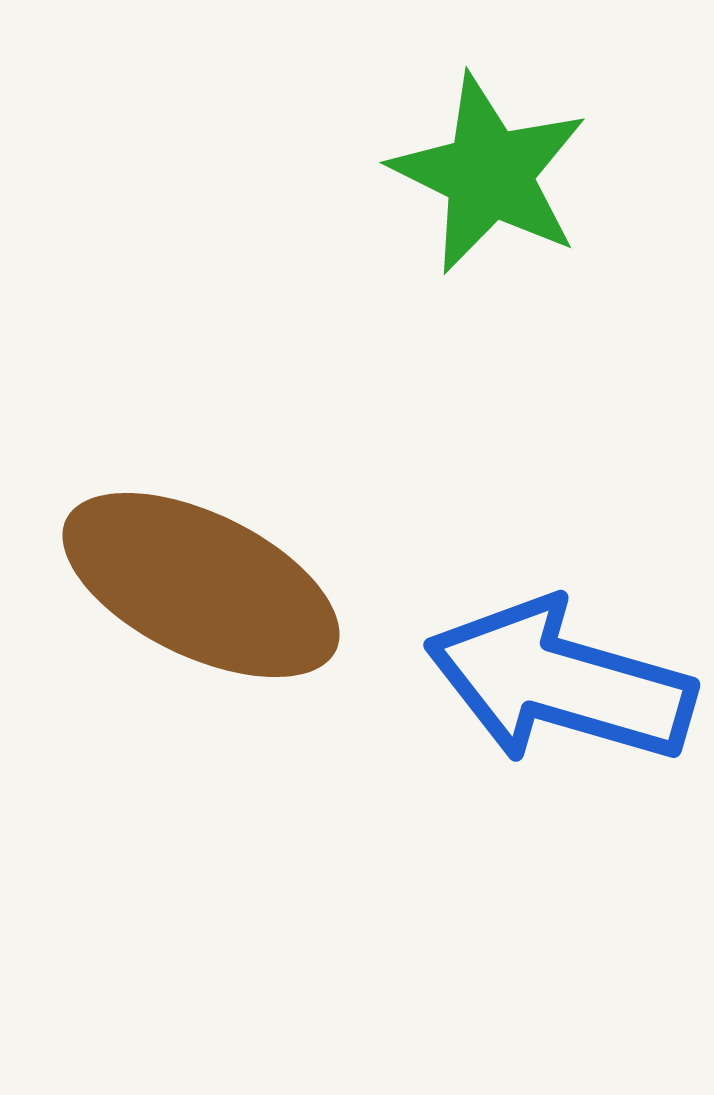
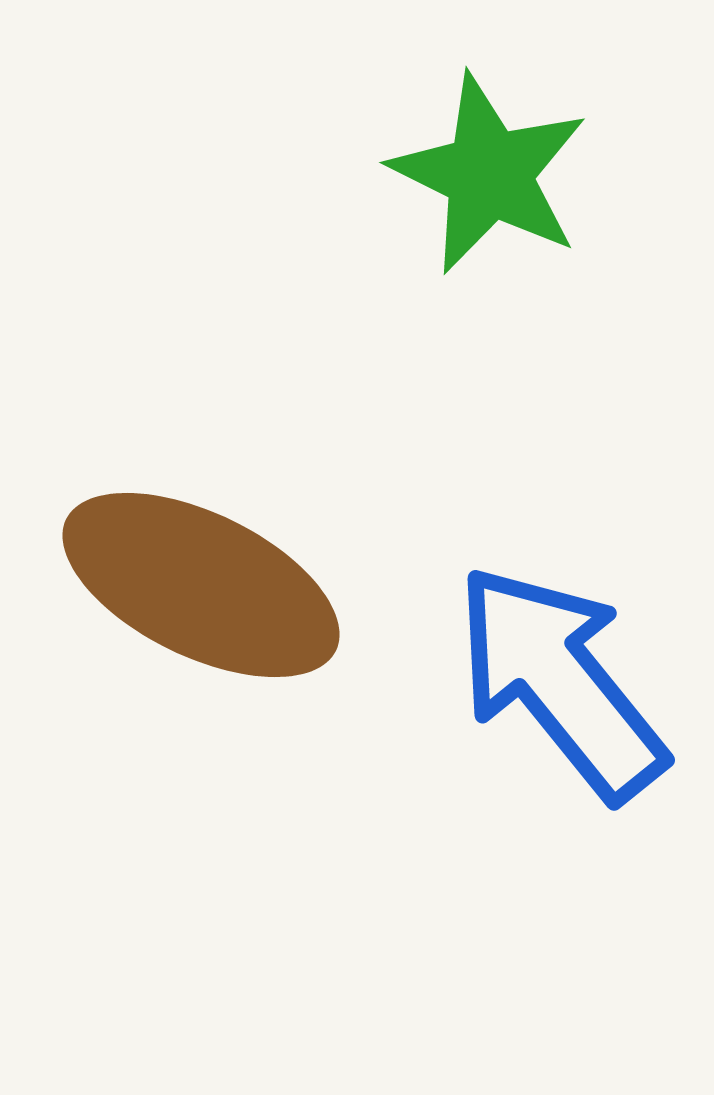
blue arrow: rotated 35 degrees clockwise
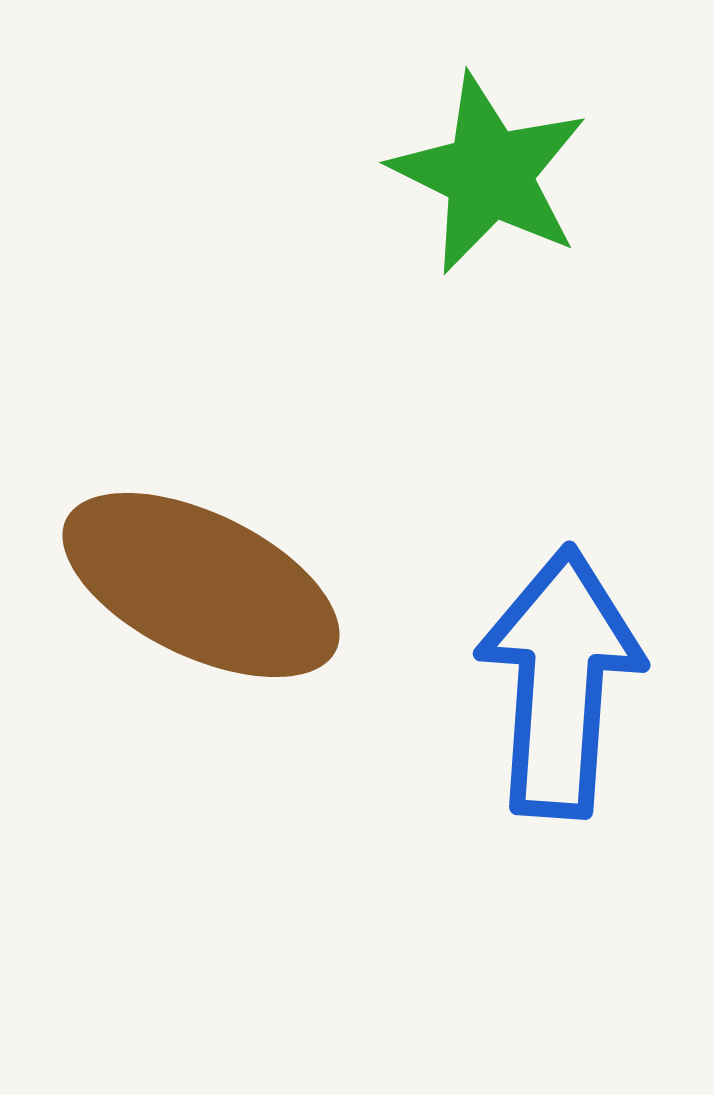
blue arrow: rotated 43 degrees clockwise
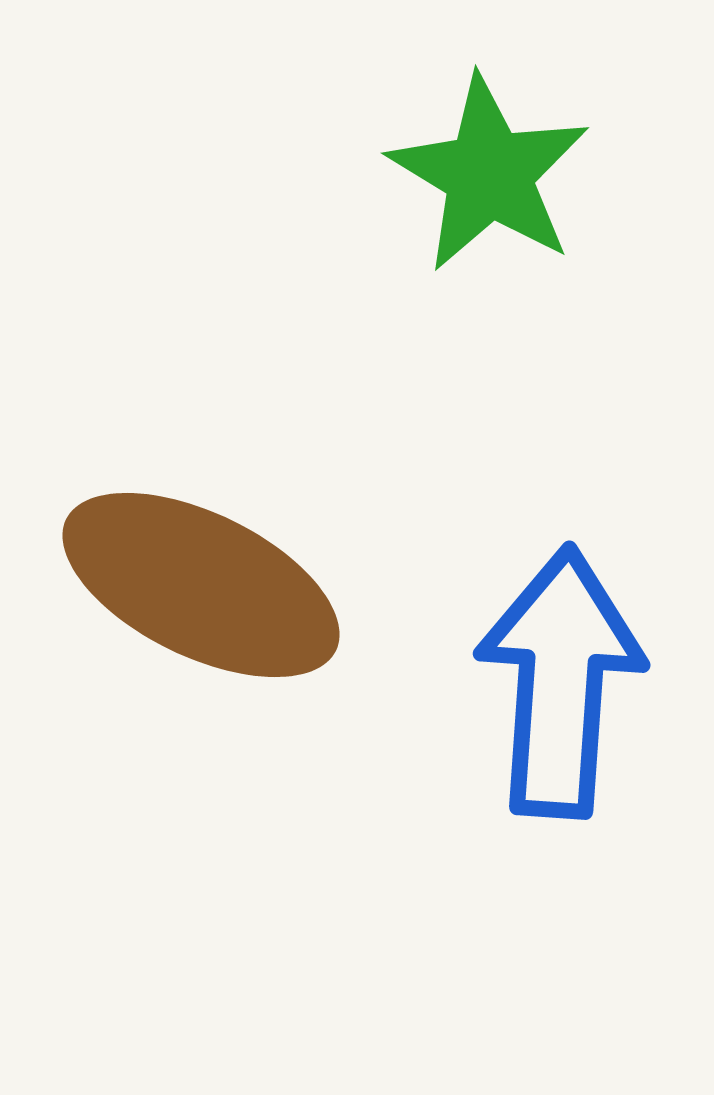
green star: rotated 5 degrees clockwise
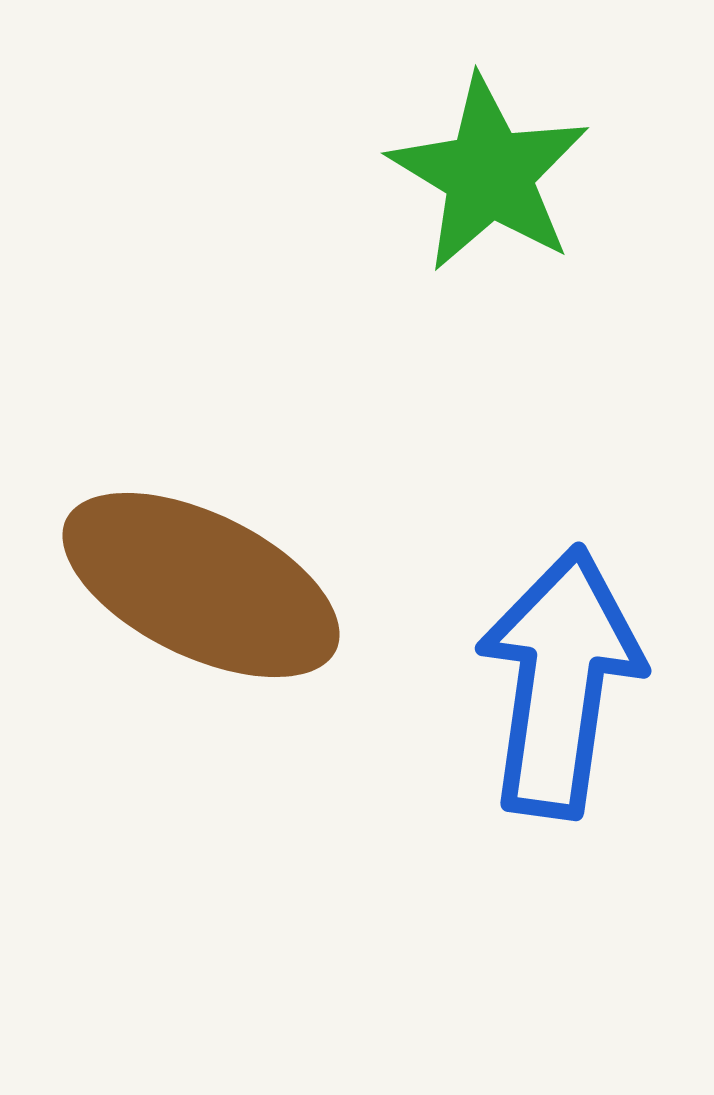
blue arrow: rotated 4 degrees clockwise
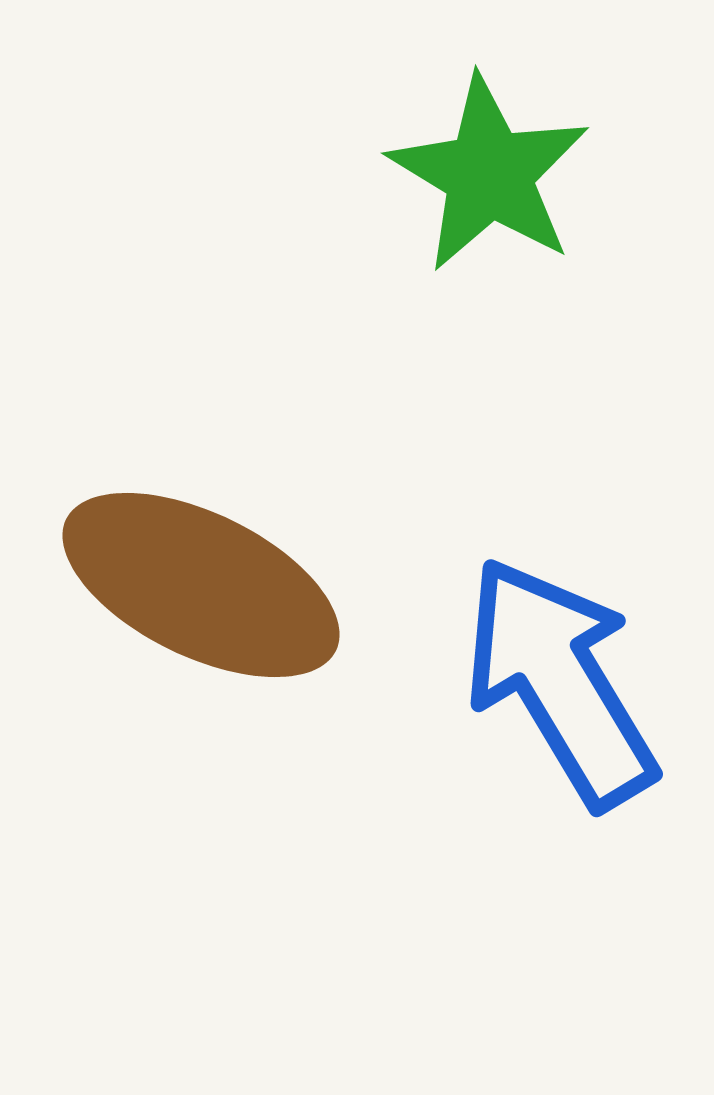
blue arrow: rotated 39 degrees counterclockwise
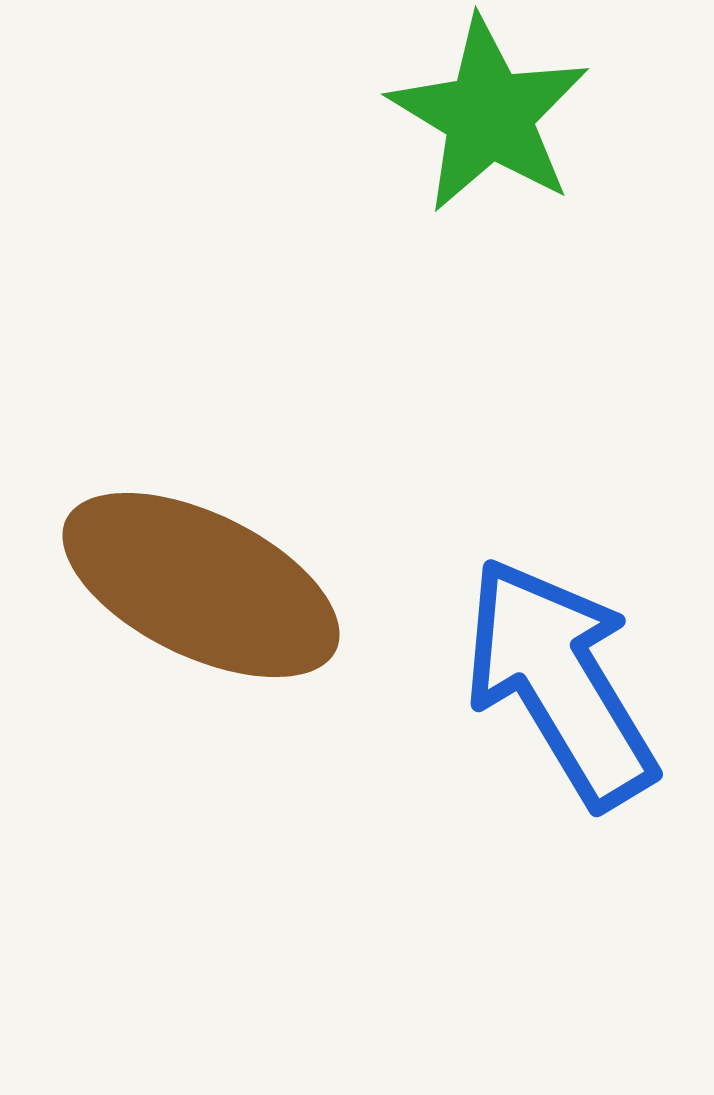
green star: moved 59 px up
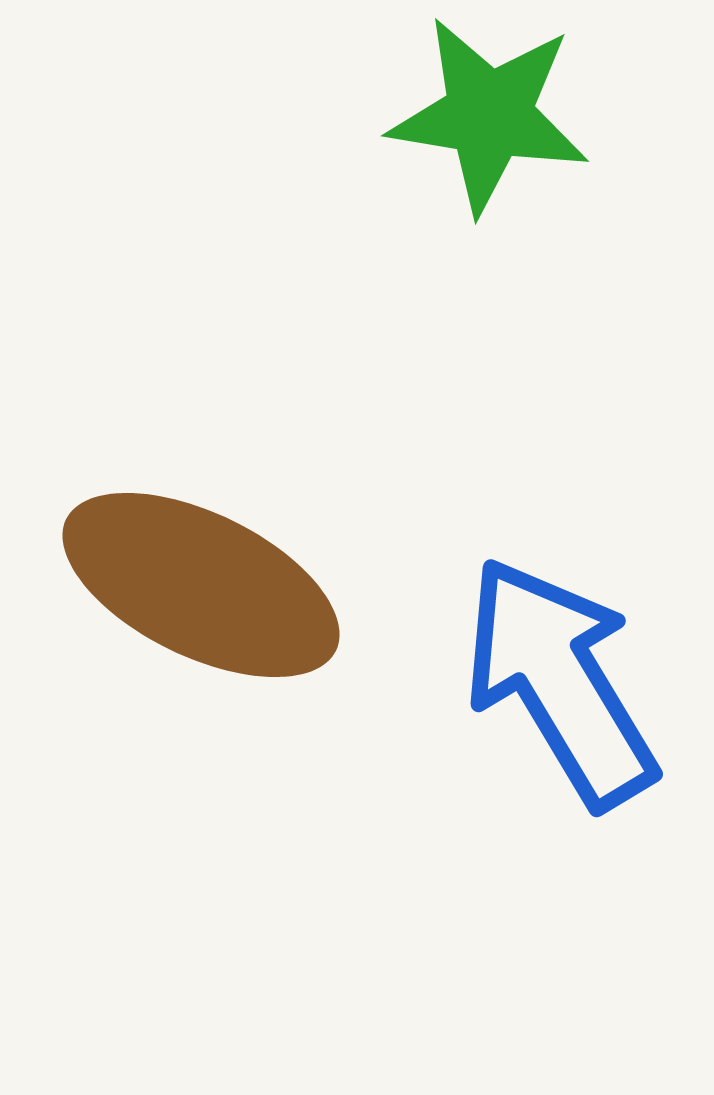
green star: rotated 22 degrees counterclockwise
